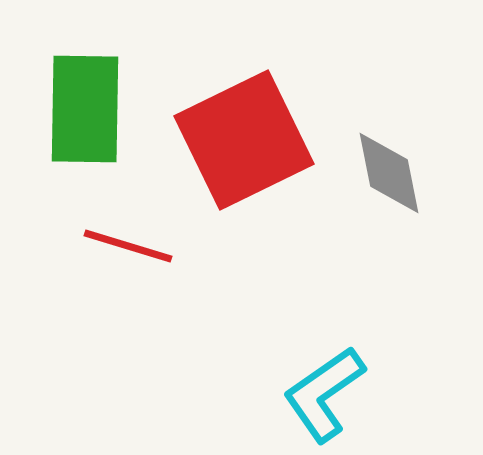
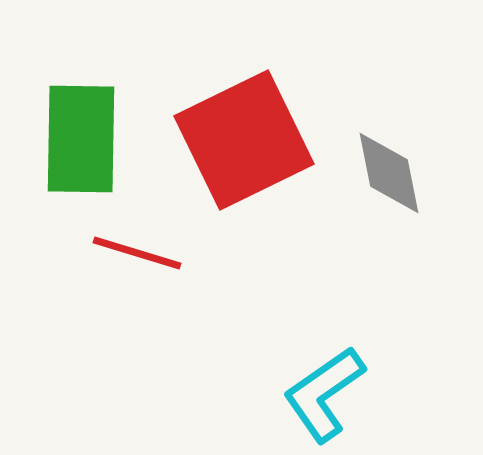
green rectangle: moved 4 px left, 30 px down
red line: moved 9 px right, 7 px down
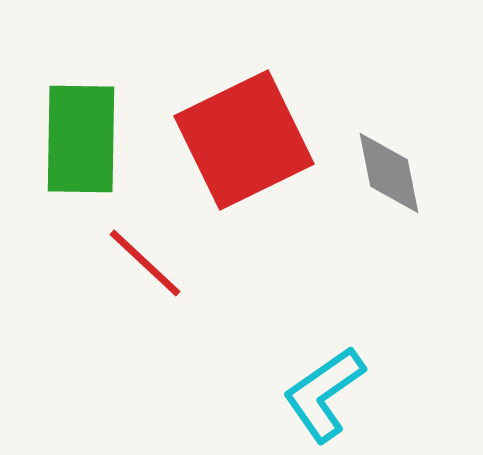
red line: moved 8 px right, 10 px down; rotated 26 degrees clockwise
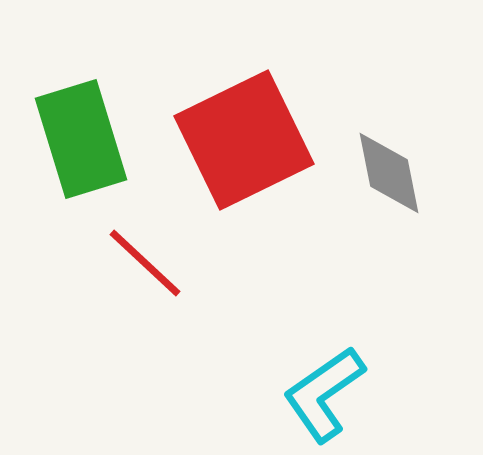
green rectangle: rotated 18 degrees counterclockwise
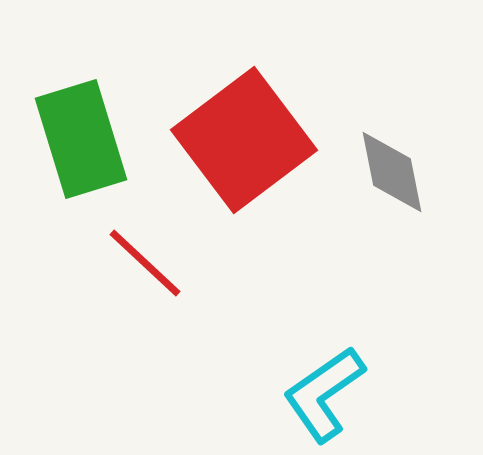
red square: rotated 11 degrees counterclockwise
gray diamond: moved 3 px right, 1 px up
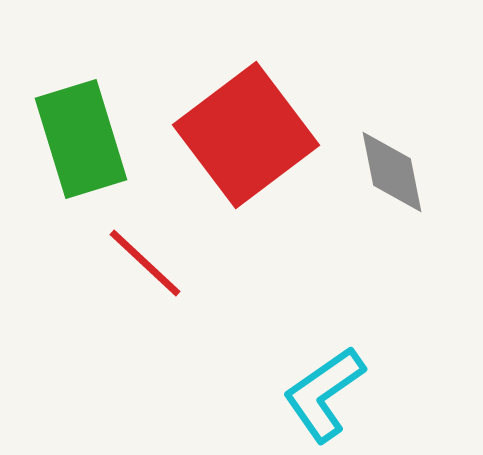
red square: moved 2 px right, 5 px up
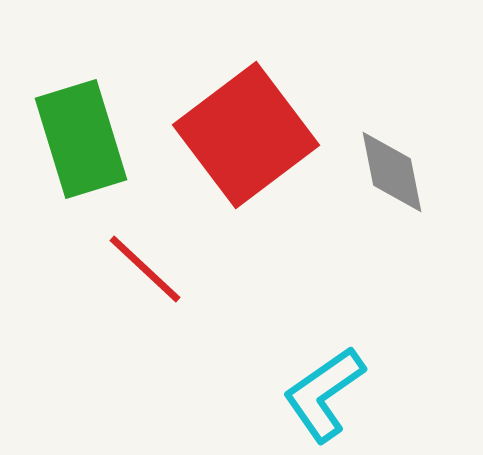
red line: moved 6 px down
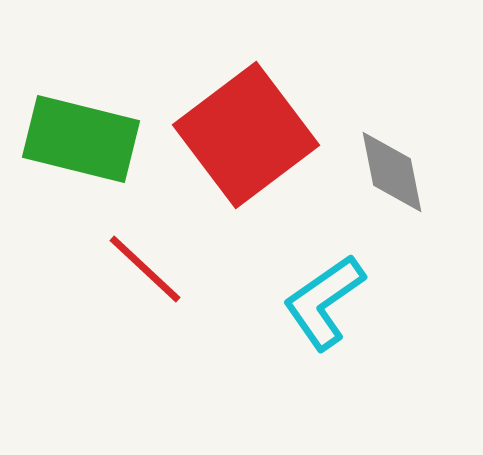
green rectangle: rotated 59 degrees counterclockwise
cyan L-shape: moved 92 px up
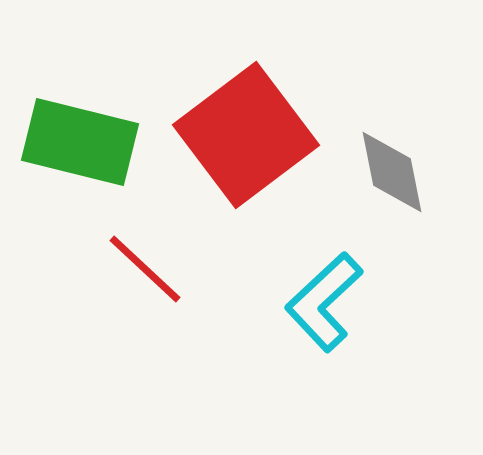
green rectangle: moved 1 px left, 3 px down
cyan L-shape: rotated 8 degrees counterclockwise
